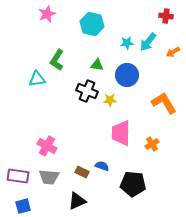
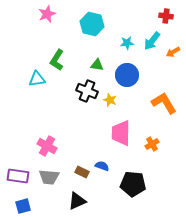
cyan arrow: moved 4 px right, 1 px up
yellow star: rotated 24 degrees clockwise
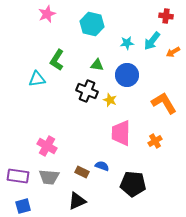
orange cross: moved 3 px right, 3 px up
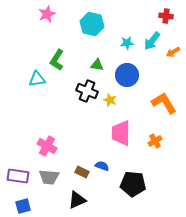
black triangle: moved 1 px up
